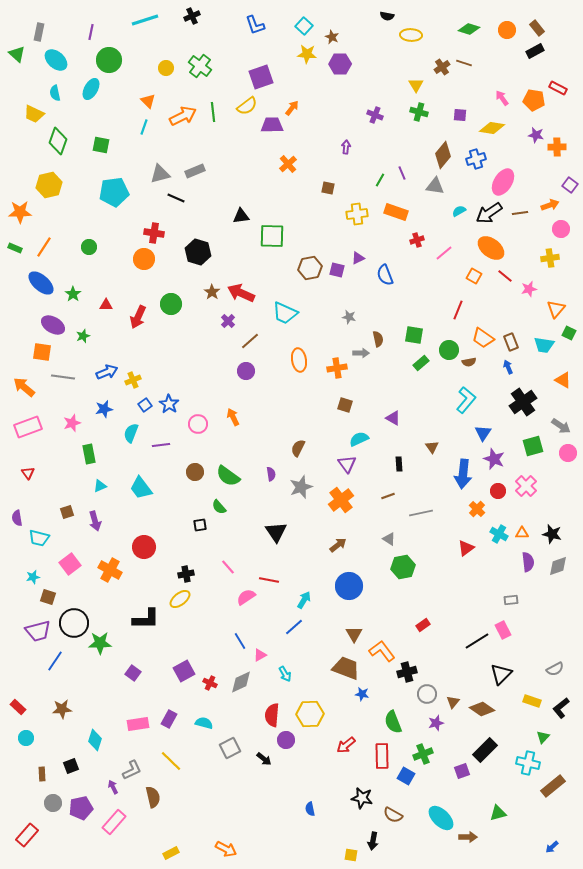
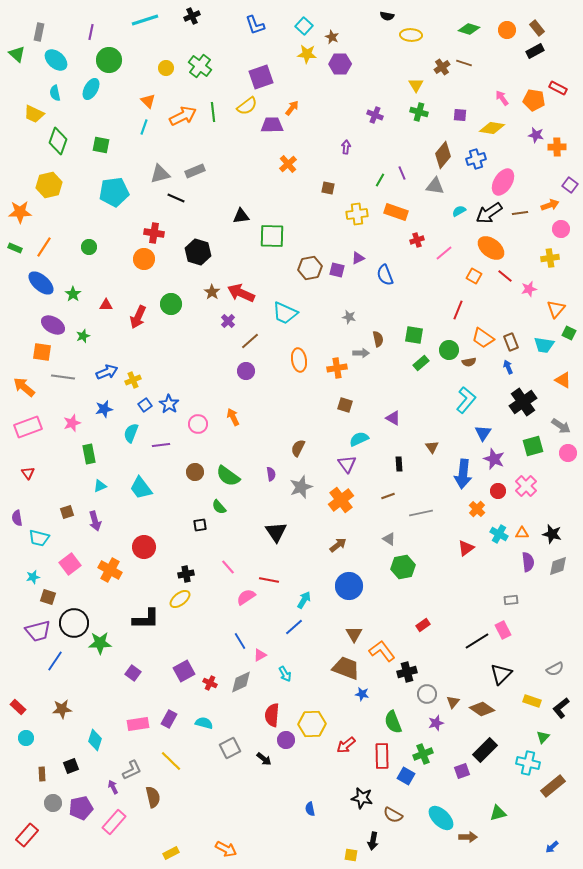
yellow hexagon at (310, 714): moved 2 px right, 10 px down
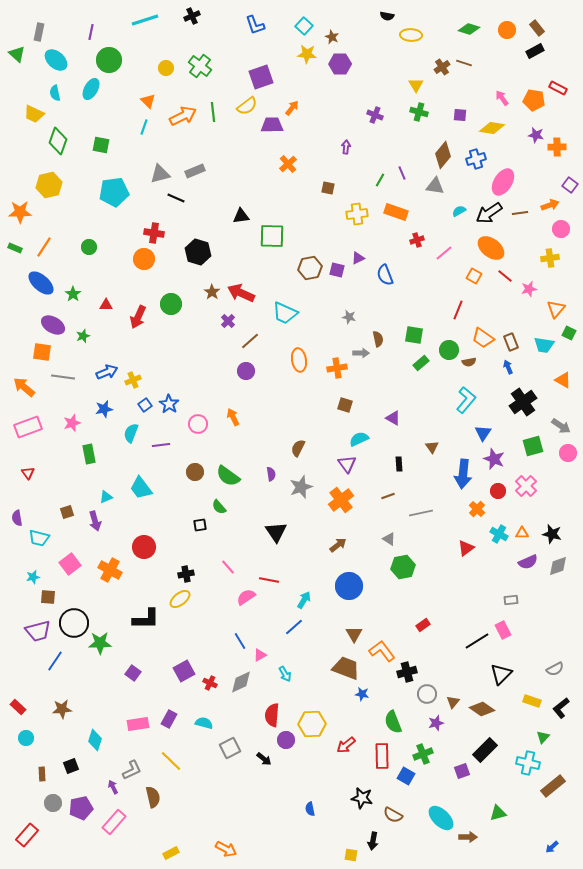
cyan triangle at (100, 486): moved 6 px right, 11 px down
purple semicircle at (528, 562): rotated 72 degrees clockwise
brown square at (48, 597): rotated 14 degrees counterclockwise
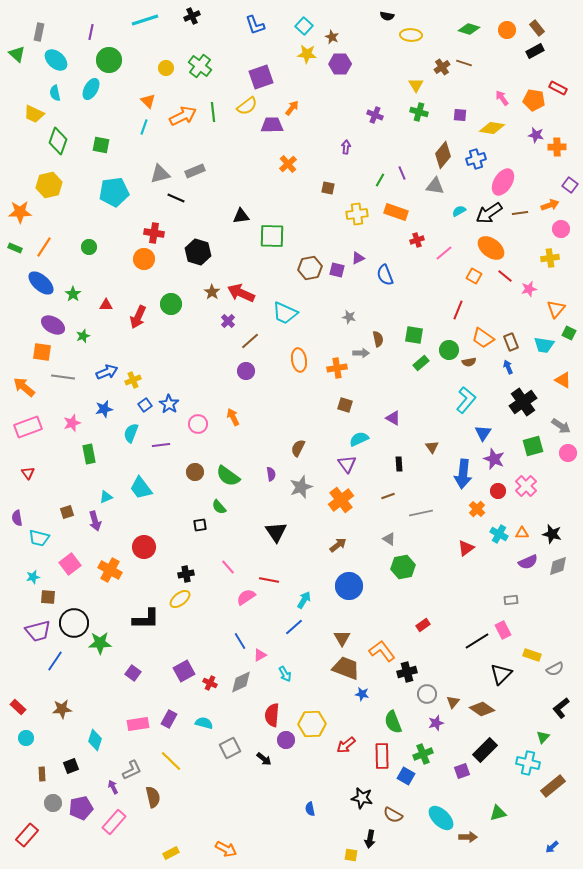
brown triangle at (354, 634): moved 12 px left, 4 px down
yellow rectangle at (532, 701): moved 46 px up
black arrow at (373, 841): moved 3 px left, 2 px up
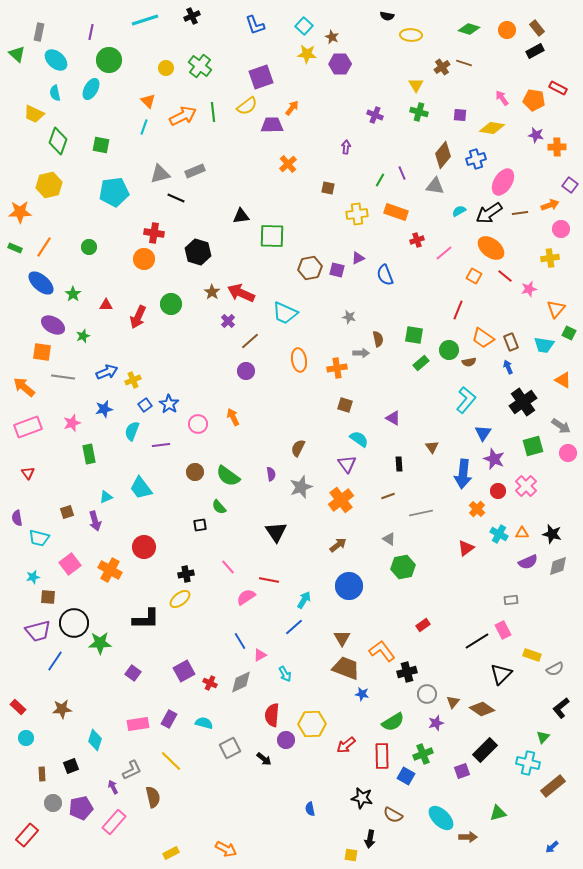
cyan semicircle at (131, 433): moved 1 px right, 2 px up
cyan semicircle at (359, 439): rotated 60 degrees clockwise
green semicircle at (393, 722): rotated 100 degrees counterclockwise
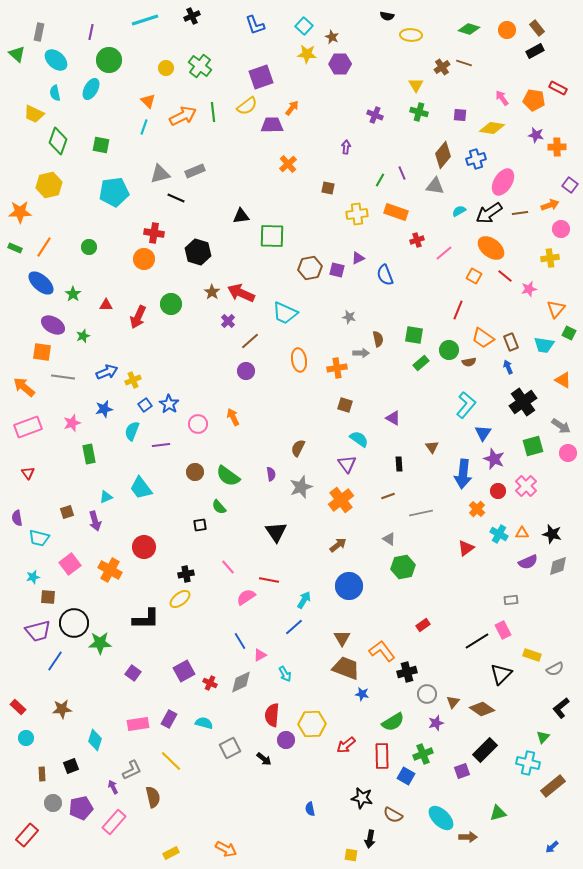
cyan L-shape at (466, 400): moved 5 px down
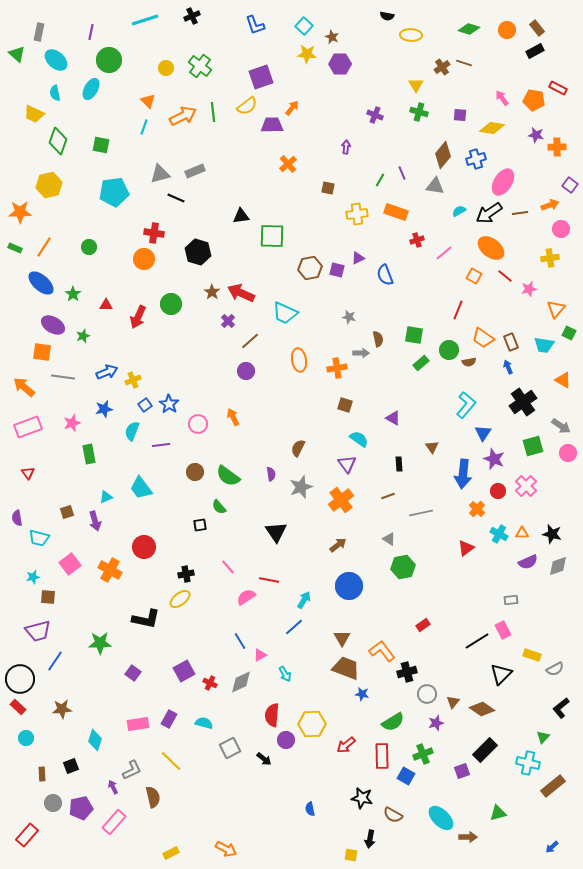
black L-shape at (146, 619): rotated 12 degrees clockwise
black circle at (74, 623): moved 54 px left, 56 px down
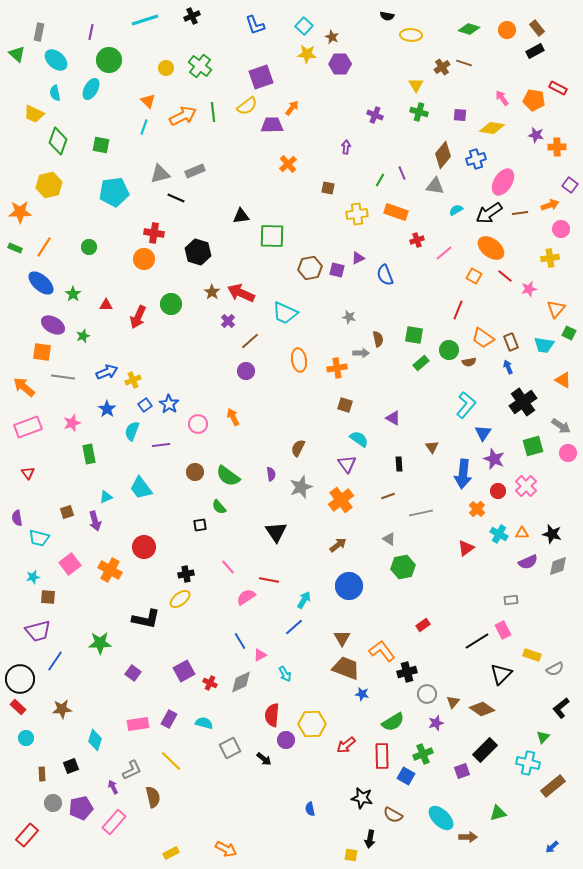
cyan semicircle at (459, 211): moved 3 px left, 1 px up
blue star at (104, 409): moved 3 px right; rotated 24 degrees counterclockwise
